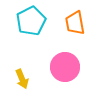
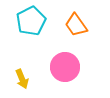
orange trapezoid: moved 1 px right, 2 px down; rotated 25 degrees counterclockwise
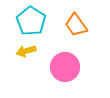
cyan pentagon: rotated 12 degrees counterclockwise
yellow arrow: moved 4 px right, 28 px up; rotated 96 degrees clockwise
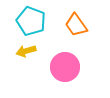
cyan pentagon: rotated 12 degrees counterclockwise
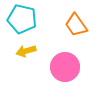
cyan pentagon: moved 9 px left, 2 px up; rotated 8 degrees counterclockwise
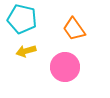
orange trapezoid: moved 2 px left, 4 px down
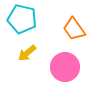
yellow arrow: moved 1 px right, 2 px down; rotated 24 degrees counterclockwise
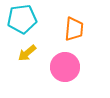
cyan pentagon: rotated 20 degrees counterclockwise
orange trapezoid: rotated 140 degrees counterclockwise
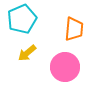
cyan pentagon: rotated 16 degrees counterclockwise
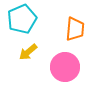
orange trapezoid: moved 1 px right
yellow arrow: moved 1 px right, 1 px up
